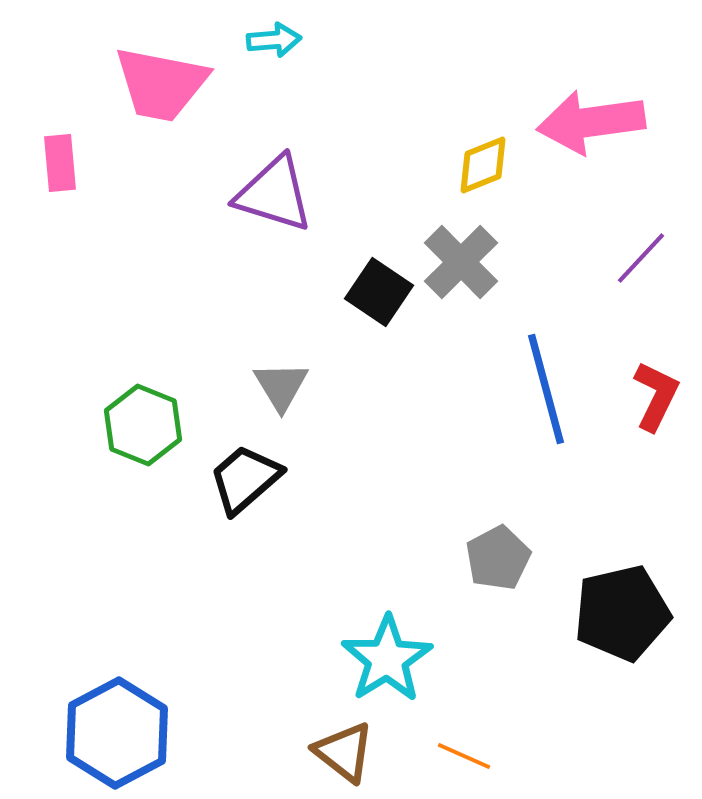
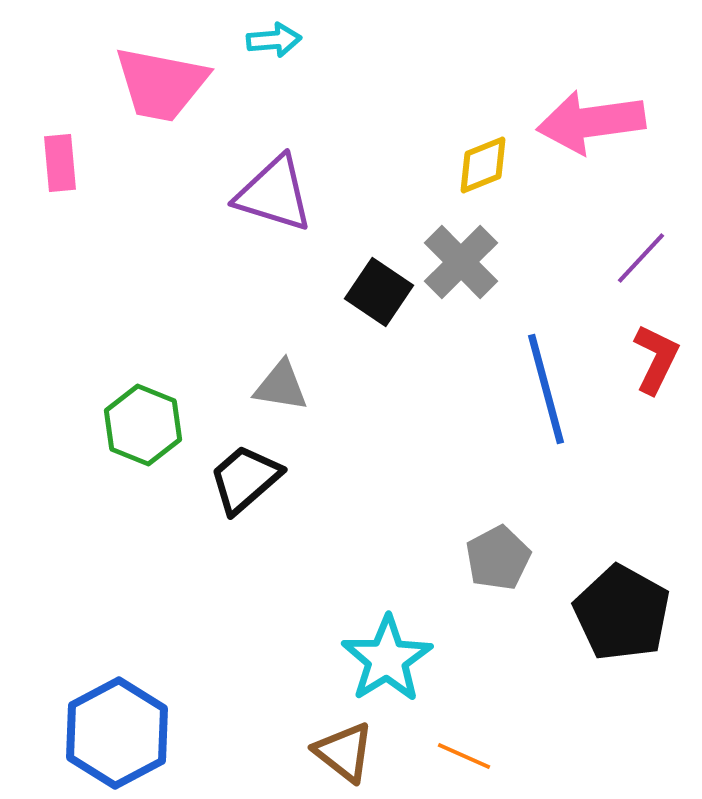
gray triangle: rotated 50 degrees counterclockwise
red L-shape: moved 37 px up
black pentagon: rotated 30 degrees counterclockwise
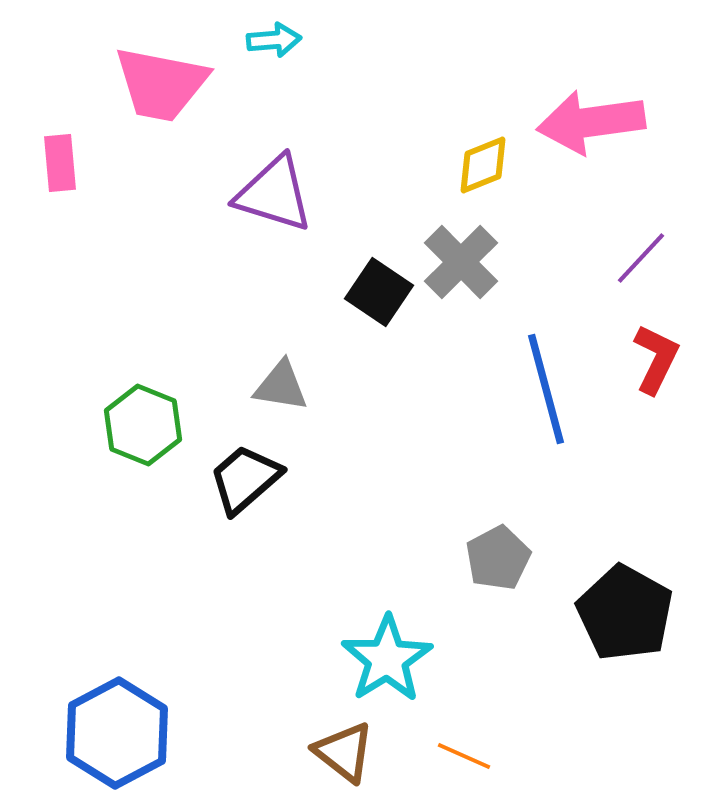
black pentagon: moved 3 px right
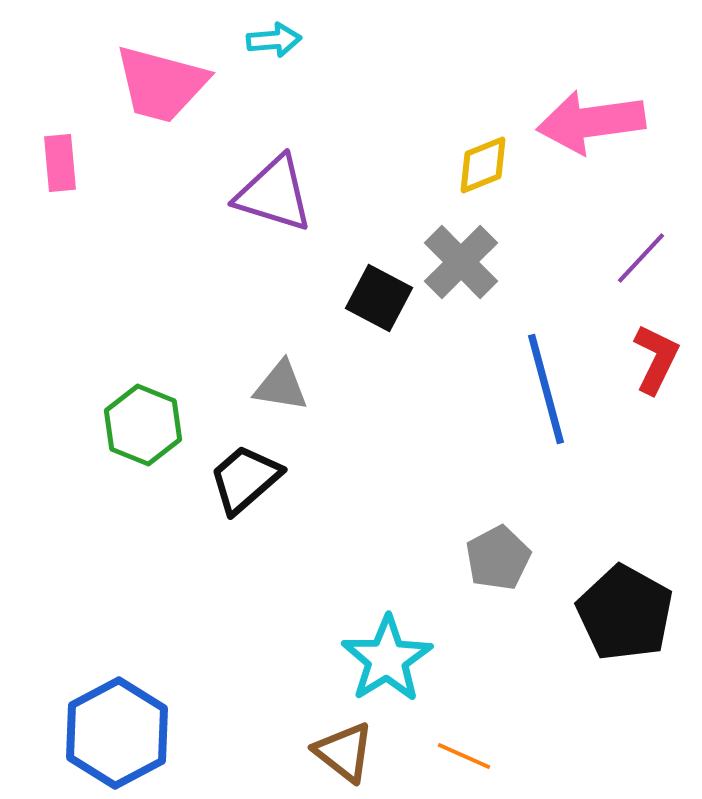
pink trapezoid: rotated 4 degrees clockwise
black square: moved 6 px down; rotated 6 degrees counterclockwise
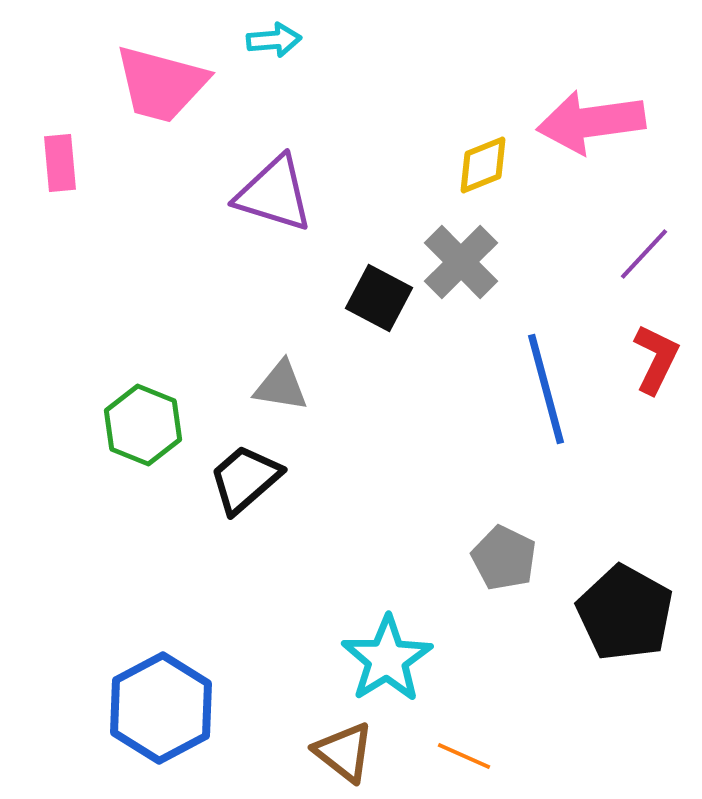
purple line: moved 3 px right, 4 px up
gray pentagon: moved 6 px right; rotated 18 degrees counterclockwise
blue hexagon: moved 44 px right, 25 px up
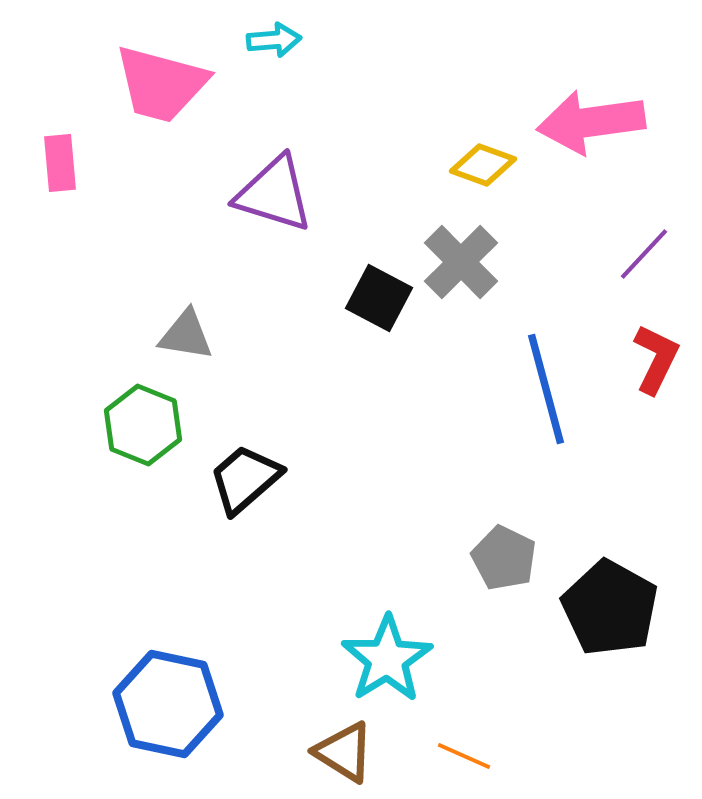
yellow diamond: rotated 42 degrees clockwise
gray triangle: moved 95 px left, 51 px up
black pentagon: moved 15 px left, 5 px up
blue hexagon: moved 7 px right, 4 px up; rotated 20 degrees counterclockwise
brown triangle: rotated 6 degrees counterclockwise
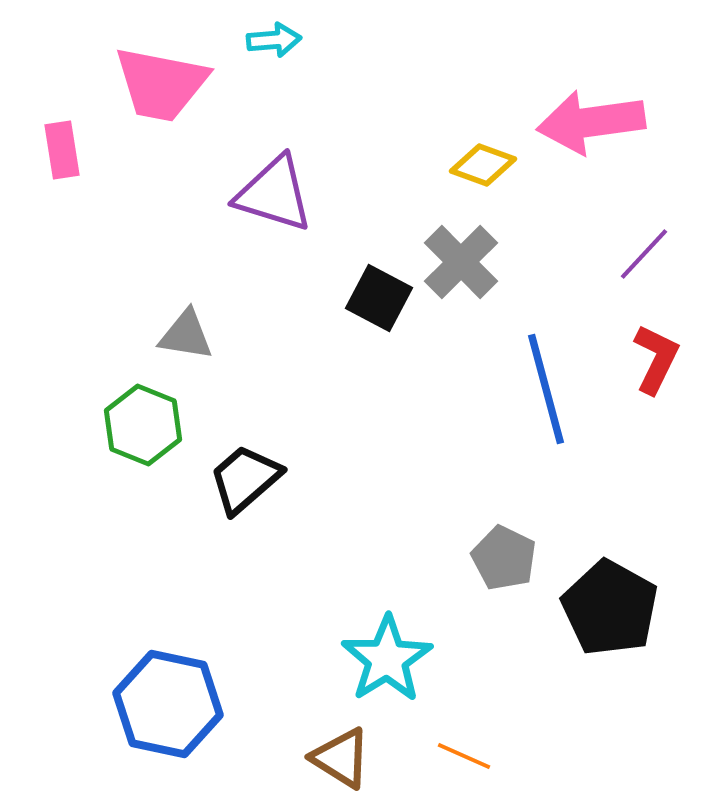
pink trapezoid: rotated 4 degrees counterclockwise
pink rectangle: moved 2 px right, 13 px up; rotated 4 degrees counterclockwise
brown triangle: moved 3 px left, 6 px down
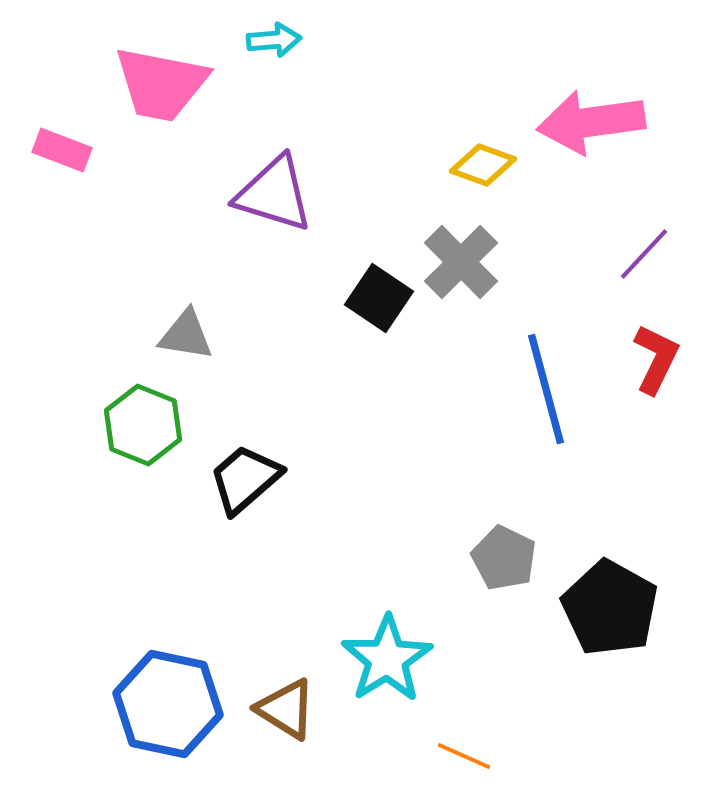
pink rectangle: rotated 60 degrees counterclockwise
black square: rotated 6 degrees clockwise
brown triangle: moved 55 px left, 49 px up
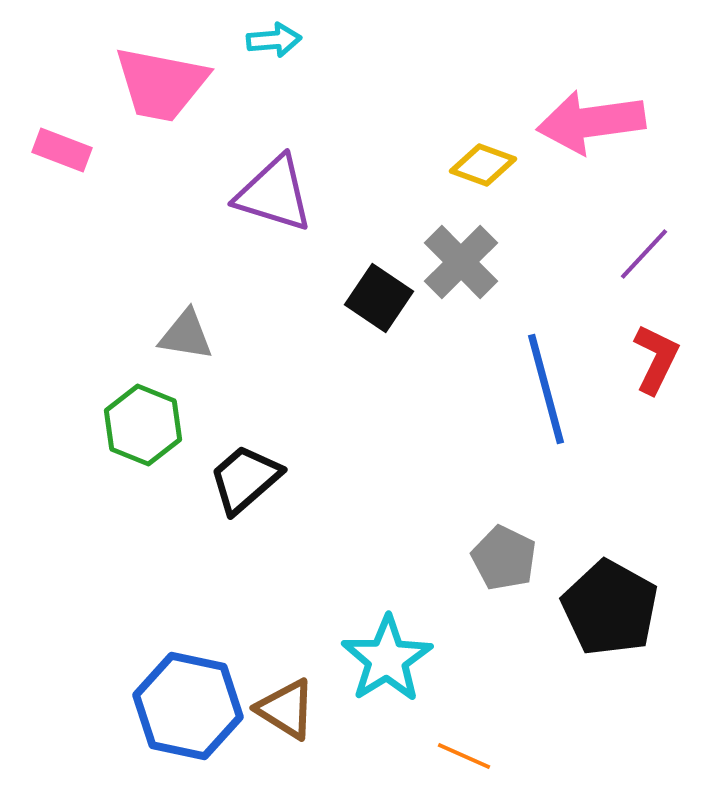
blue hexagon: moved 20 px right, 2 px down
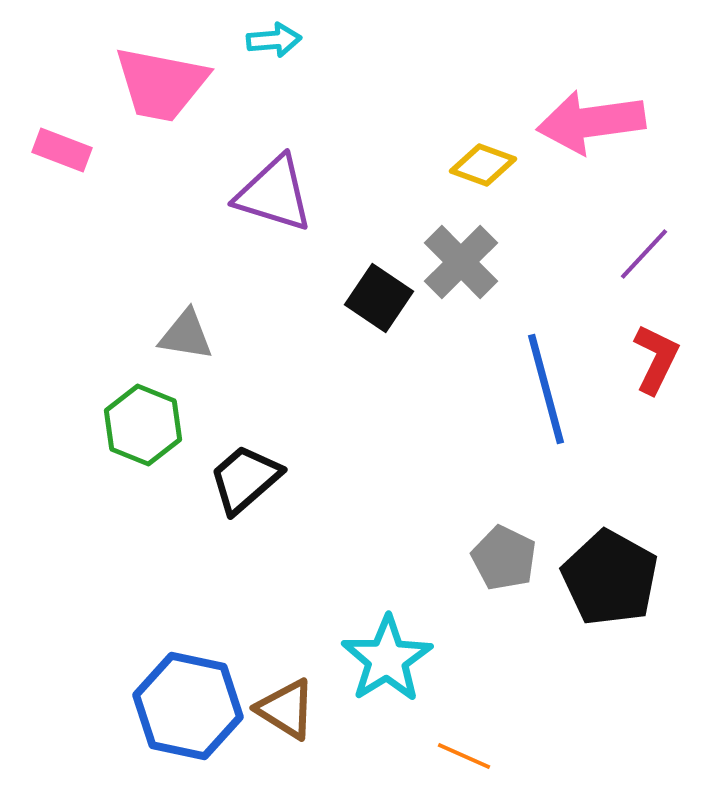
black pentagon: moved 30 px up
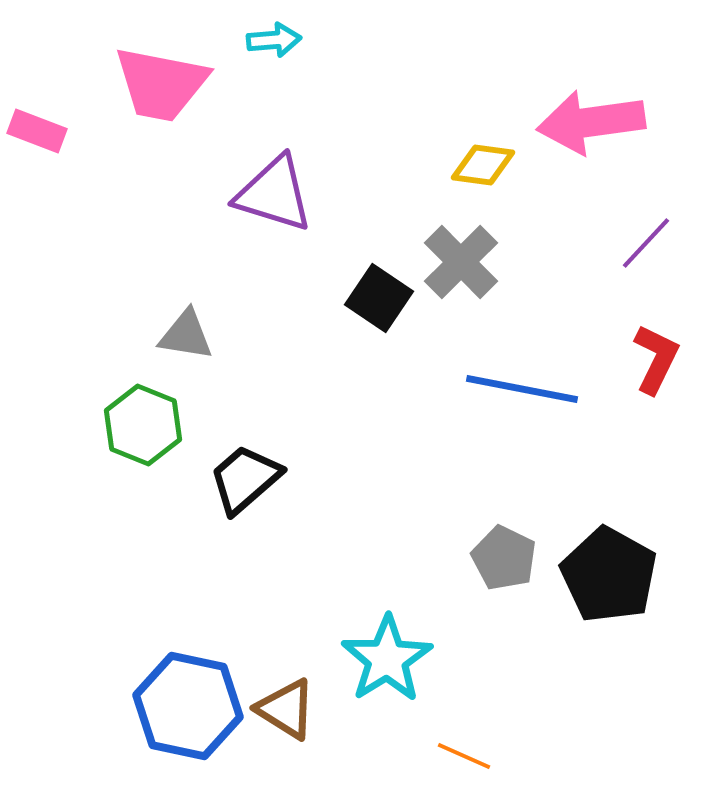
pink rectangle: moved 25 px left, 19 px up
yellow diamond: rotated 12 degrees counterclockwise
purple line: moved 2 px right, 11 px up
blue line: moved 24 px left; rotated 64 degrees counterclockwise
black pentagon: moved 1 px left, 3 px up
